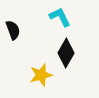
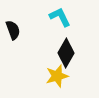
yellow star: moved 16 px right, 1 px down
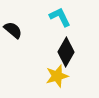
black semicircle: rotated 30 degrees counterclockwise
black diamond: moved 1 px up
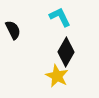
black semicircle: rotated 24 degrees clockwise
yellow star: rotated 30 degrees counterclockwise
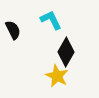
cyan L-shape: moved 9 px left, 3 px down
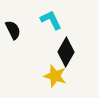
yellow star: moved 2 px left; rotated 10 degrees counterclockwise
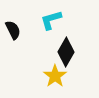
cyan L-shape: rotated 80 degrees counterclockwise
yellow star: rotated 20 degrees clockwise
